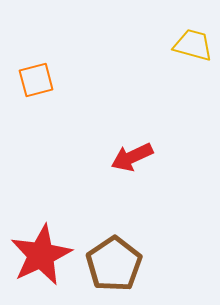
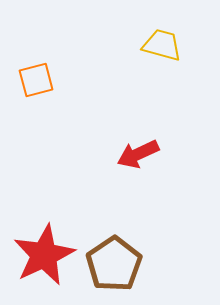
yellow trapezoid: moved 31 px left
red arrow: moved 6 px right, 3 px up
red star: moved 3 px right
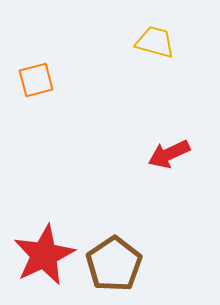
yellow trapezoid: moved 7 px left, 3 px up
red arrow: moved 31 px right
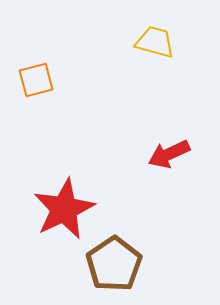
red star: moved 20 px right, 46 px up
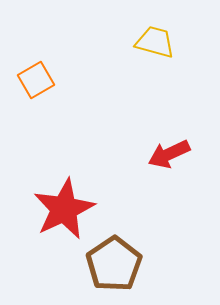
orange square: rotated 15 degrees counterclockwise
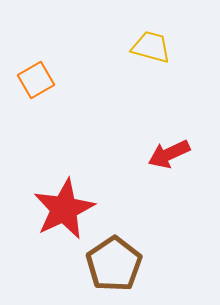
yellow trapezoid: moved 4 px left, 5 px down
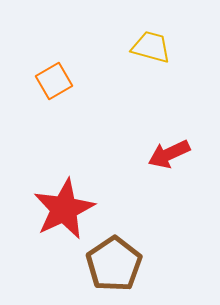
orange square: moved 18 px right, 1 px down
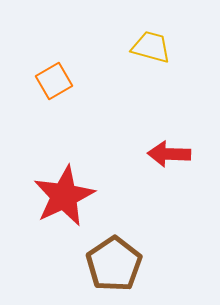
red arrow: rotated 27 degrees clockwise
red star: moved 13 px up
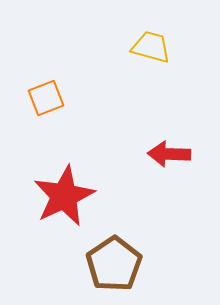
orange square: moved 8 px left, 17 px down; rotated 9 degrees clockwise
